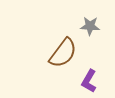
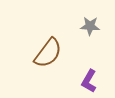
brown semicircle: moved 15 px left
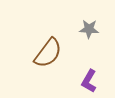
gray star: moved 1 px left, 3 px down
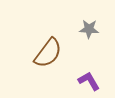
purple L-shape: rotated 120 degrees clockwise
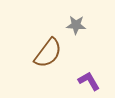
gray star: moved 13 px left, 4 px up
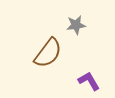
gray star: rotated 12 degrees counterclockwise
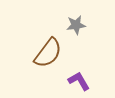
purple L-shape: moved 10 px left
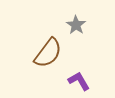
gray star: rotated 30 degrees counterclockwise
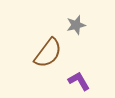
gray star: rotated 24 degrees clockwise
